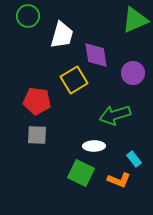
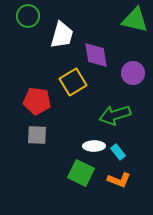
green triangle: rotated 36 degrees clockwise
yellow square: moved 1 px left, 2 px down
cyan rectangle: moved 16 px left, 7 px up
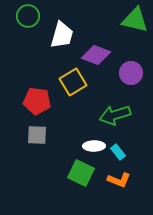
purple diamond: rotated 60 degrees counterclockwise
purple circle: moved 2 px left
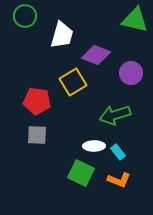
green circle: moved 3 px left
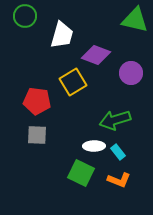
green arrow: moved 5 px down
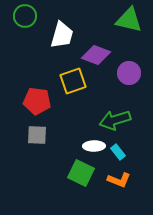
green triangle: moved 6 px left
purple circle: moved 2 px left
yellow square: moved 1 px up; rotated 12 degrees clockwise
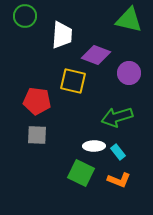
white trapezoid: rotated 12 degrees counterclockwise
yellow square: rotated 32 degrees clockwise
green arrow: moved 2 px right, 3 px up
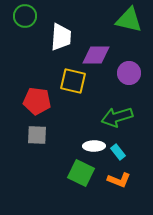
white trapezoid: moved 1 px left, 2 px down
purple diamond: rotated 20 degrees counterclockwise
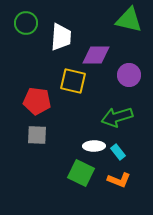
green circle: moved 1 px right, 7 px down
purple circle: moved 2 px down
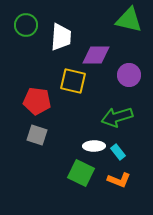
green circle: moved 2 px down
gray square: rotated 15 degrees clockwise
